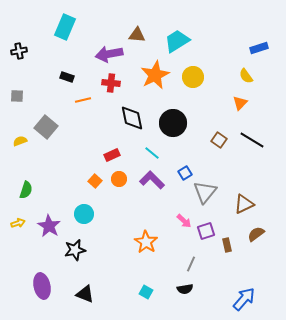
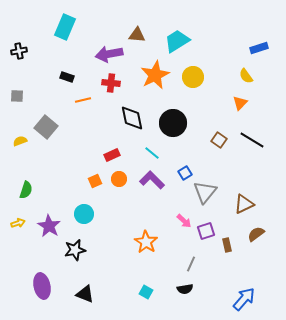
orange square at (95, 181): rotated 24 degrees clockwise
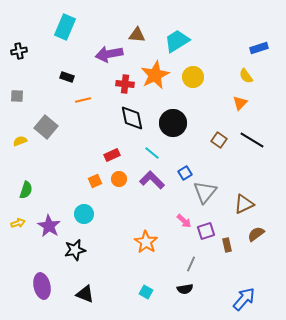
red cross at (111, 83): moved 14 px right, 1 px down
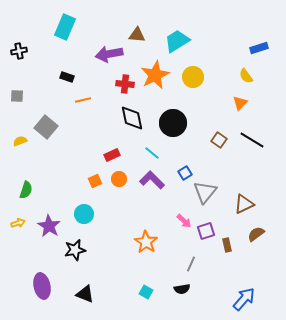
black semicircle at (185, 289): moved 3 px left
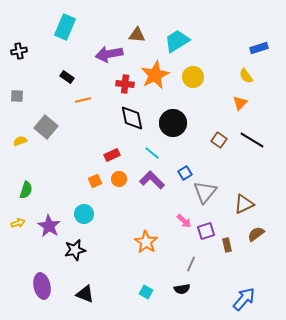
black rectangle at (67, 77): rotated 16 degrees clockwise
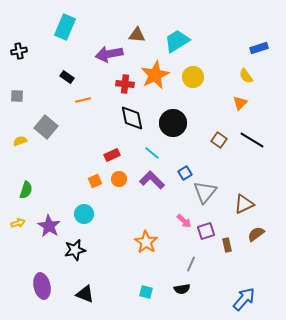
cyan square at (146, 292): rotated 16 degrees counterclockwise
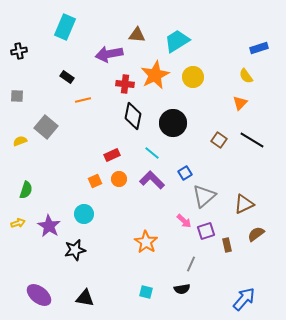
black diamond at (132, 118): moved 1 px right, 2 px up; rotated 24 degrees clockwise
gray triangle at (205, 192): moved 1 px left, 4 px down; rotated 10 degrees clockwise
purple ellipse at (42, 286): moved 3 px left, 9 px down; rotated 40 degrees counterclockwise
black triangle at (85, 294): moved 4 px down; rotated 12 degrees counterclockwise
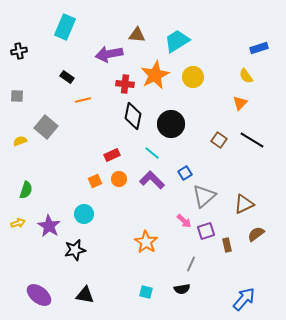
black circle at (173, 123): moved 2 px left, 1 px down
black triangle at (85, 298): moved 3 px up
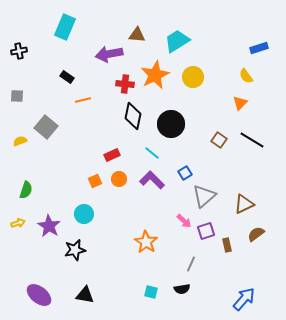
cyan square at (146, 292): moved 5 px right
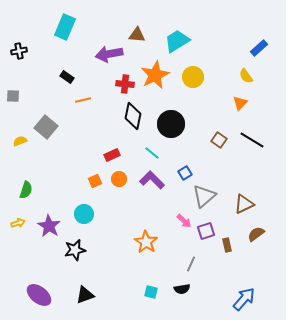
blue rectangle at (259, 48): rotated 24 degrees counterclockwise
gray square at (17, 96): moved 4 px left
black triangle at (85, 295): rotated 30 degrees counterclockwise
